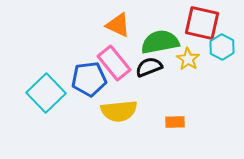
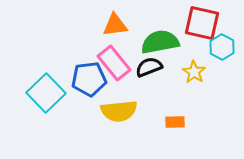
orange triangle: moved 3 px left; rotated 32 degrees counterclockwise
yellow star: moved 6 px right, 13 px down
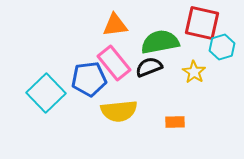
cyan hexagon: rotated 15 degrees clockwise
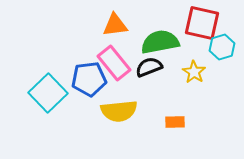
cyan square: moved 2 px right
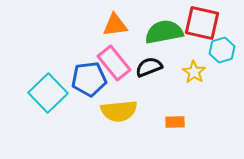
green semicircle: moved 4 px right, 10 px up
cyan hexagon: moved 3 px down
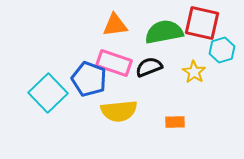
pink rectangle: rotated 32 degrees counterclockwise
blue pentagon: rotated 28 degrees clockwise
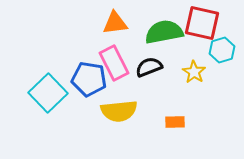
orange triangle: moved 2 px up
pink rectangle: rotated 44 degrees clockwise
blue pentagon: rotated 12 degrees counterclockwise
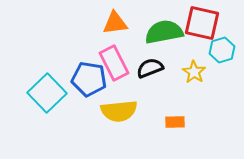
black semicircle: moved 1 px right, 1 px down
cyan square: moved 1 px left
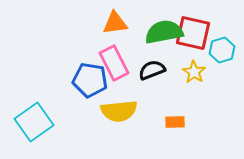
red square: moved 9 px left, 10 px down
black semicircle: moved 2 px right, 2 px down
blue pentagon: moved 1 px right, 1 px down
cyan square: moved 13 px left, 29 px down; rotated 9 degrees clockwise
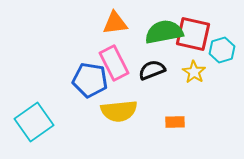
red square: moved 1 px down
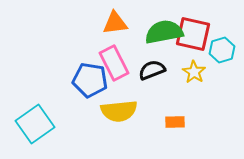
cyan square: moved 1 px right, 2 px down
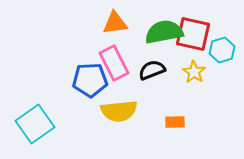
blue pentagon: rotated 12 degrees counterclockwise
